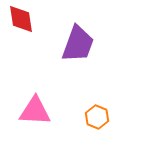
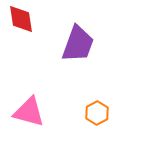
pink triangle: moved 6 px left, 1 px down; rotated 12 degrees clockwise
orange hexagon: moved 4 px up; rotated 10 degrees clockwise
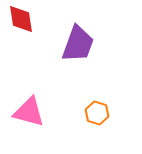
orange hexagon: rotated 15 degrees counterclockwise
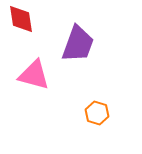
pink triangle: moved 5 px right, 37 px up
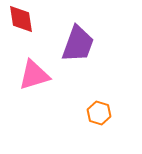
pink triangle: rotated 32 degrees counterclockwise
orange hexagon: moved 2 px right
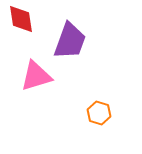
purple trapezoid: moved 8 px left, 3 px up
pink triangle: moved 2 px right, 1 px down
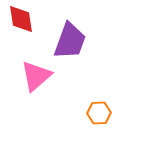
pink triangle: rotated 24 degrees counterclockwise
orange hexagon: rotated 20 degrees counterclockwise
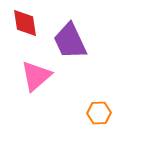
red diamond: moved 4 px right, 4 px down
purple trapezoid: rotated 135 degrees clockwise
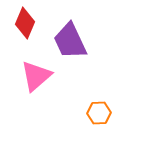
red diamond: rotated 32 degrees clockwise
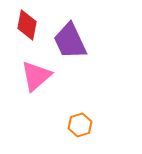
red diamond: moved 2 px right, 2 px down; rotated 12 degrees counterclockwise
orange hexagon: moved 19 px left, 12 px down; rotated 15 degrees counterclockwise
